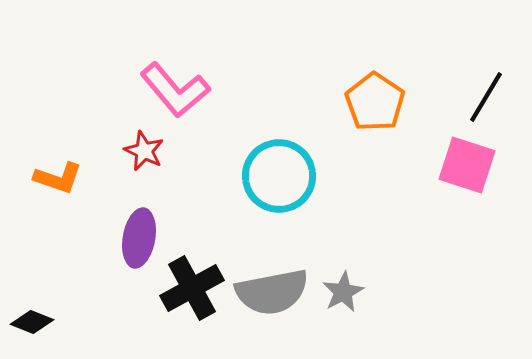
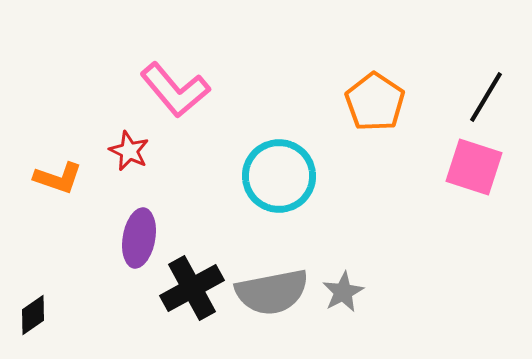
red star: moved 15 px left
pink square: moved 7 px right, 2 px down
black diamond: moved 1 px right, 7 px up; rotated 57 degrees counterclockwise
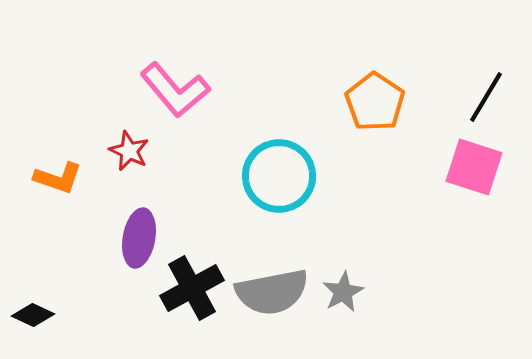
black diamond: rotated 60 degrees clockwise
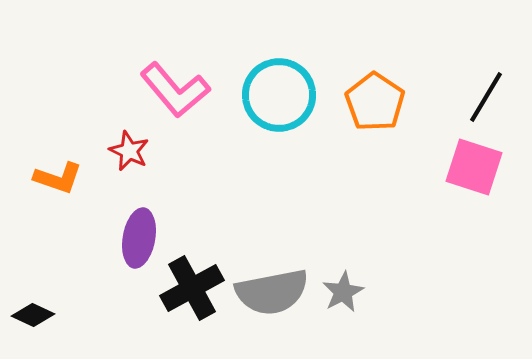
cyan circle: moved 81 px up
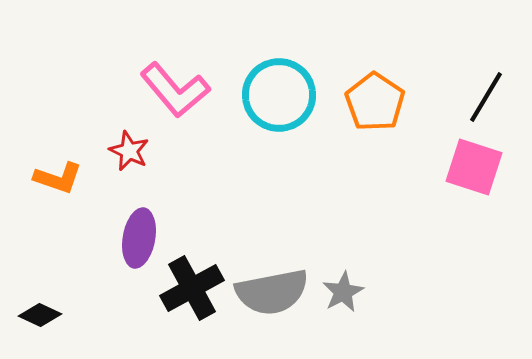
black diamond: moved 7 px right
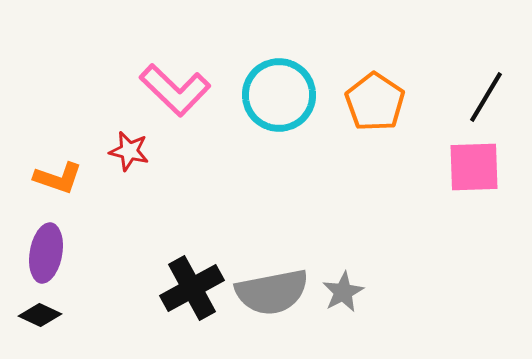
pink L-shape: rotated 6 degrees counterclockwise
red star: rotated 12 degrees counterclockwise
pink square: rotated 20 degrees counterclockwise
purple ellipse: moved 93 px left, 15 px down
